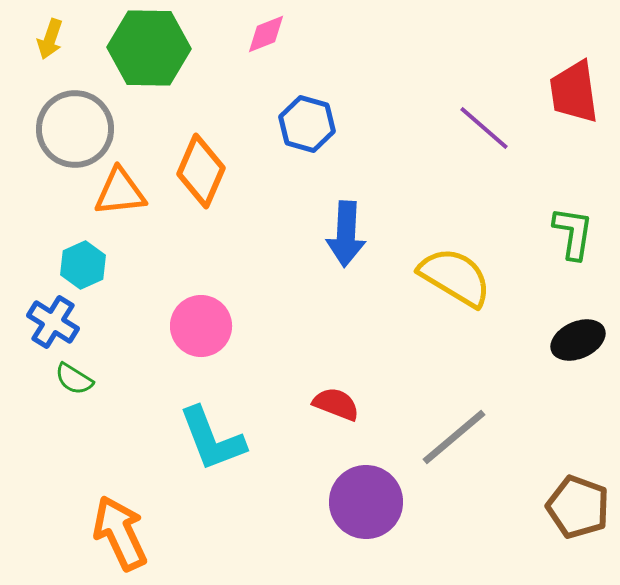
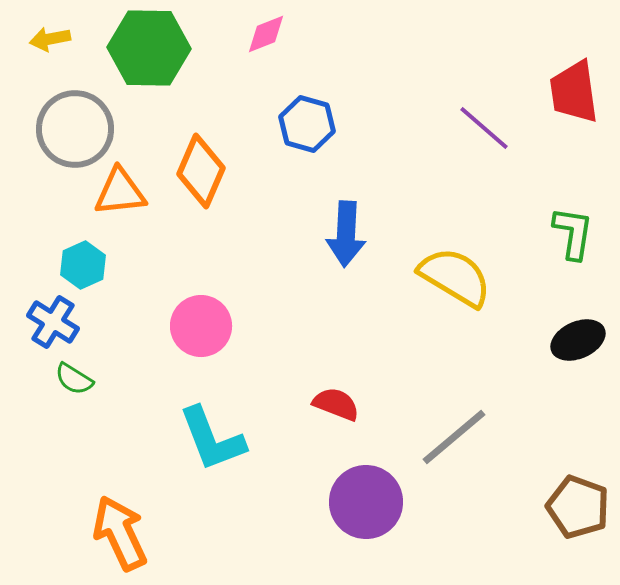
yellow arrow: rotated 60 degrees clockwise
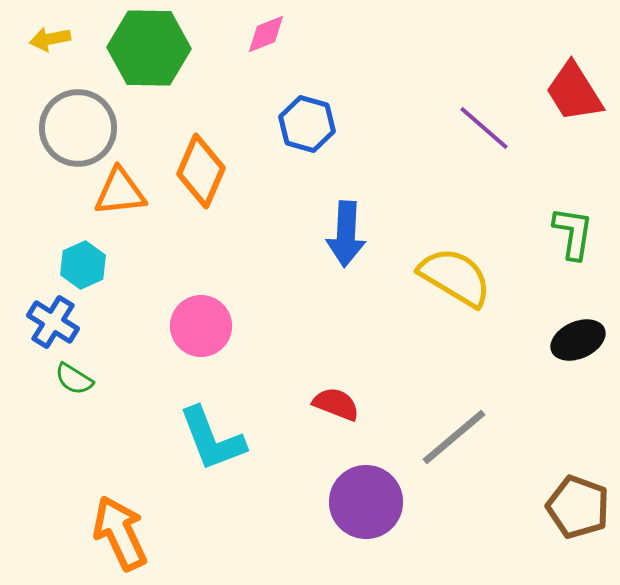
red trapezoid: rotated 24 degrees counterclockwise
gray circle: moved 3 px right, 1 px up
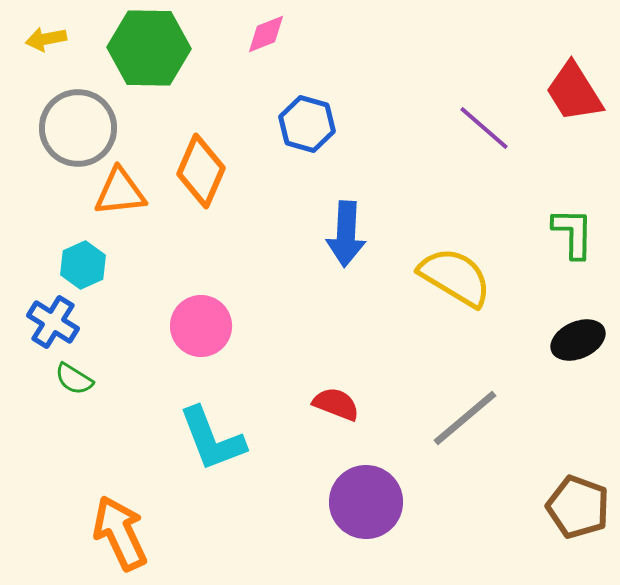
yellow arrow: moved 4 px left
green L-shape: rotated 8 degrees counterclockwise
gray line: moved 11 px right, 19 px up
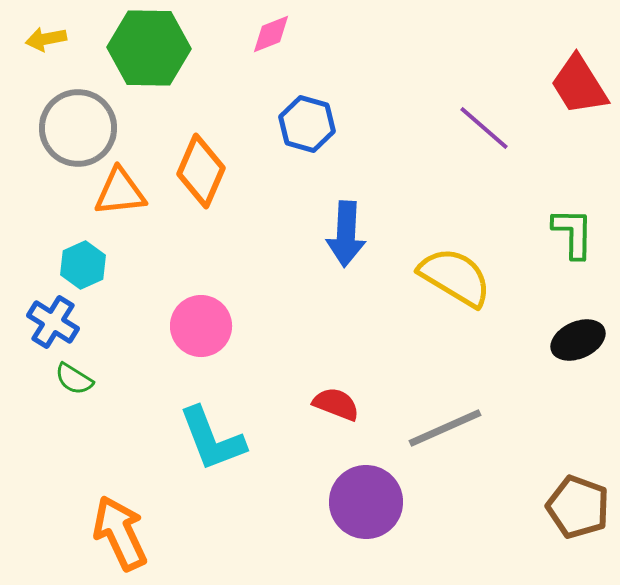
pink diamond: moved 5 px right
red trapezoid: moved 5 px right, 7 px up
gray line: moved 20 px left, 10 px down; rotated 16 degrees clockwise
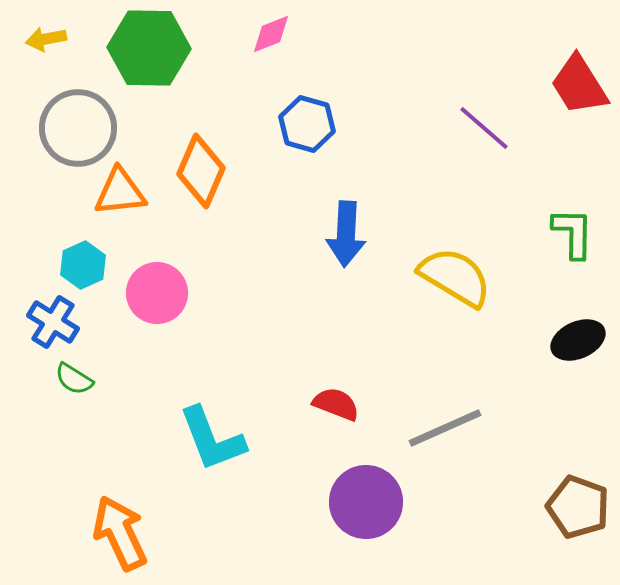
pink circle: moved 44 px left, 33 px up
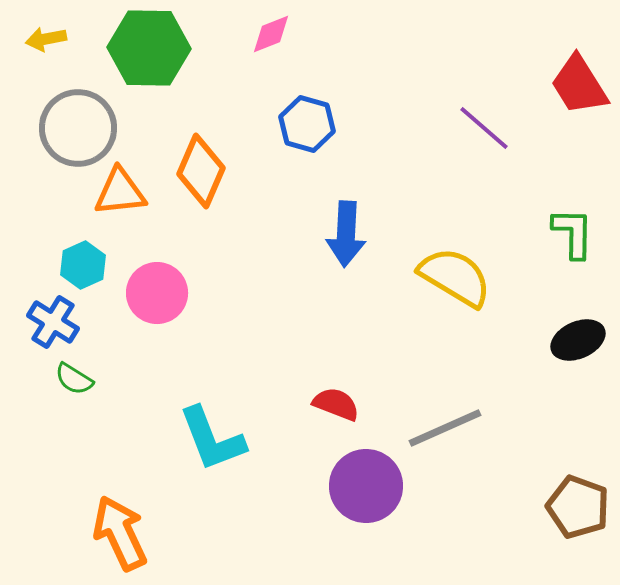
purple circle: moved 16 px up
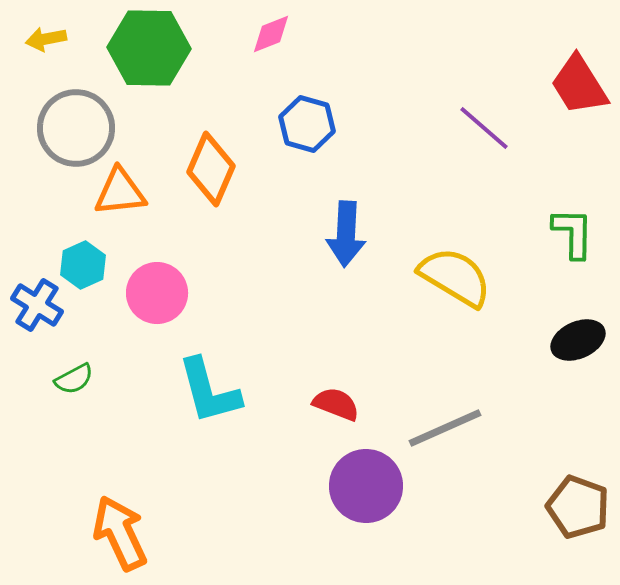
gray circle: moved 2 px left
orange diamond: moved 10 px right, 2 px up
blue cross: moved 16 px left, 17 px up
green semicircle: rotated 60 degrees counterclockwise
cyan L-shape: moved 3 px left, 48 px up; rotated 6 degrees clockwise
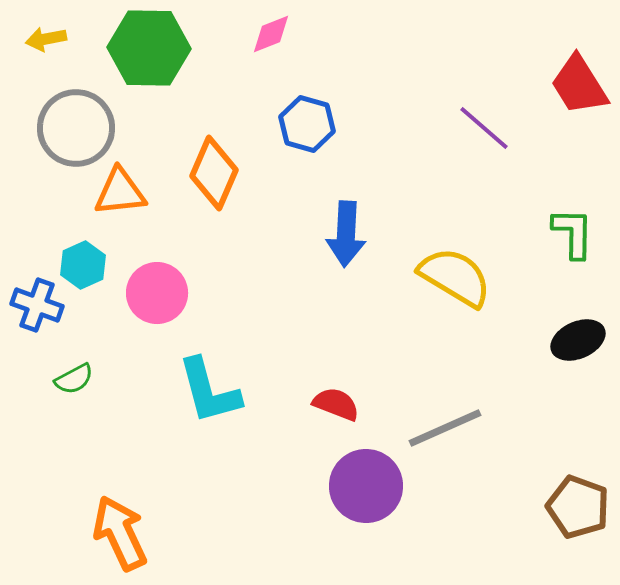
orange diamond: moved 3 px right, 4 px down
blue cross: rotated 12 degrees counterclockwise
